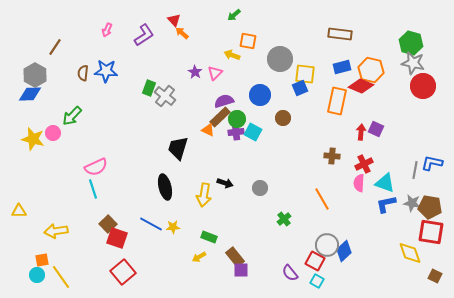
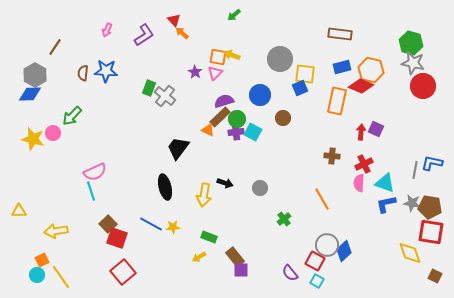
orange square at (248, 41): moved 30 px left, 16 px down
black trapezoid at (178, 148): rotated 20 degrees clockwise
pink semicircle at (96, 167): moved 1 px left, 5 px down
cyan line at (93, 189): moved 2 px left, 2 px down
orange square at (42, 260): rotated 16 degrees counterclockwise
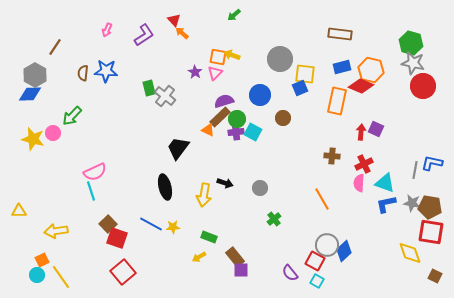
green rectangle at (149, 88): rotated 35 degrees counterclockwise
green cross at (284, 219): moved 10 px left
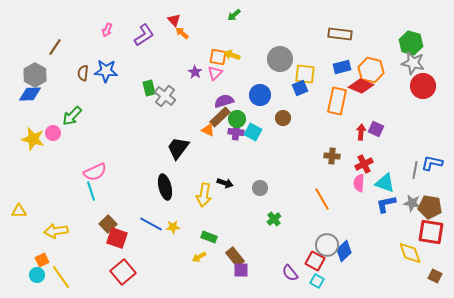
purple cross at (236, 132): rotated 14 degrees clockwise
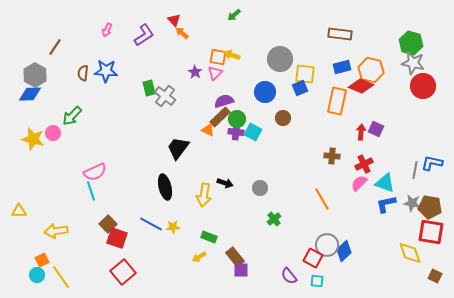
blue circle at (260, 95): moved 5 px right, 3 px up
pink semicircle at (359, 183): rotated 42 degrees clockwise
red square at (315, 261): moved 2 px left, 3 px up
purple semicircle at (290, 273): moved 1 px left, 3 px down
cyan square at (317, 281): rotated 24 degrees counterclockwise
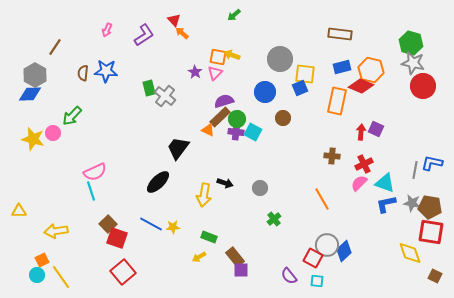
black ellipse at (165, 187): moved 7 px left, 5 px up; rotated 60 degrees clockwise
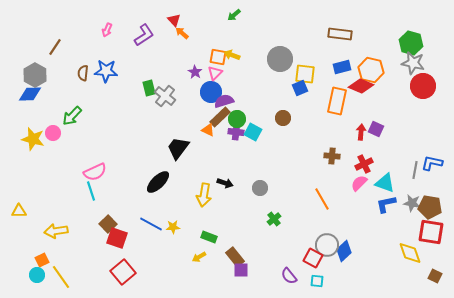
blue circle at (265, 92): moved 54 px left
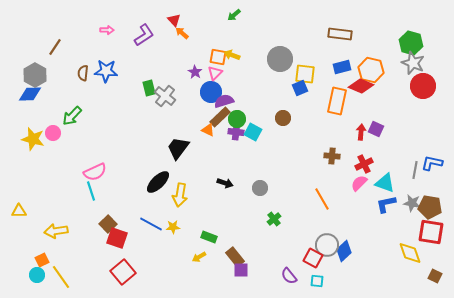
pink arrow at (107, 30): rotated 112 degrees counterclockwise
gray star at (413, 63): rotated 10 degrees clockwise
yellow arrow at (204, 195): moved 24 px left
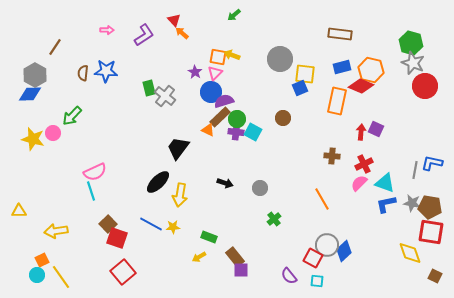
red circle at (423, 86): moved 2 px right
